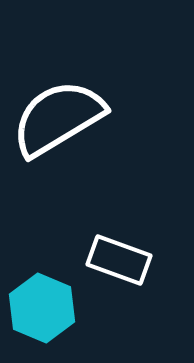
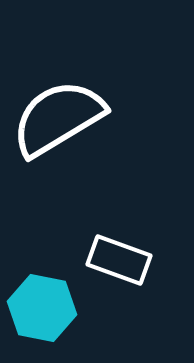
cyan hexagon: rotated 12 degrees counterclockwise
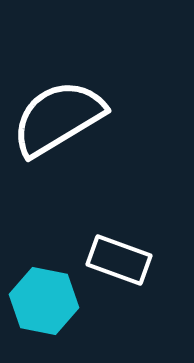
cyan hexagon: moved 2 px right, 7 px up
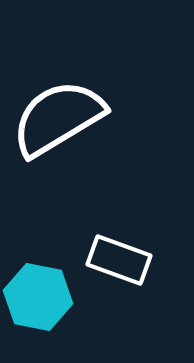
cyan hexagon: moved 6 px left, 4 px up
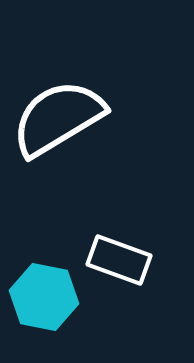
cyan hexagon: moved 6 px right
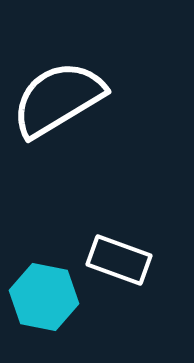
white semicircle: moved 19 px up
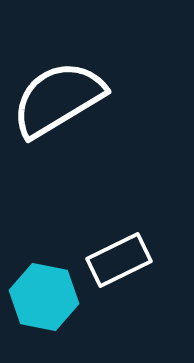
white rectangle: rotated 46 degrees counterclockwise
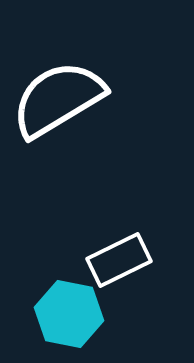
cyan hexagon: moved 25 px right, 17 px down
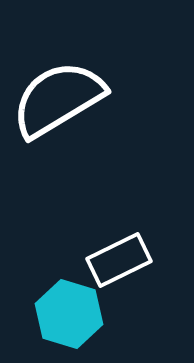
cyan hexagon: rotated 6 degrees clockwise
